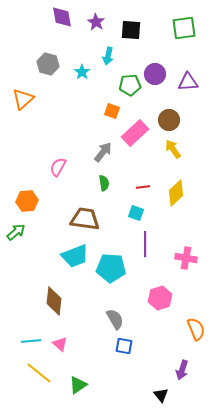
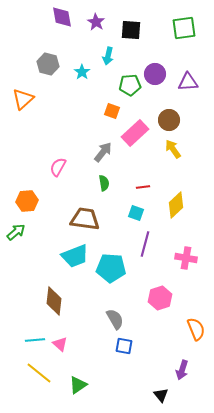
yellow diamond: moved 12 px down
purple line: rotated 15 degrees clockwise
cyan line: moved 4 px right, 1 px up
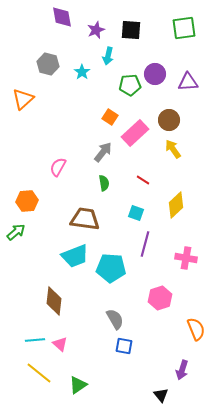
purple star: moved 8 px down; rotated 18 degrees clockwise
orange square: moved 2 px left, 6 px down; rotated 14 degrees clockwise
red line: moved 7 px up; rotated 40 degrees clockwise
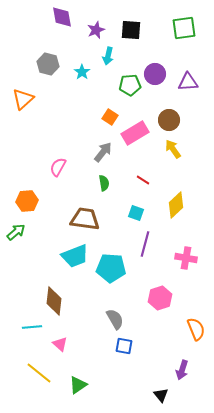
pink rectangle: rotated 12 degrees clockwise
cyan line: moved 3 px left, 13 px up
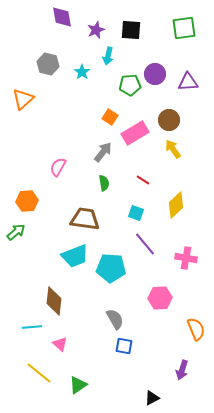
purple line: rotated 55 degrees counterclockwise
pink hexagon: rotated 15 degrees clockwise
black triangle: moved 9 px left, 3 px down; rotated 42 degrees clockwise
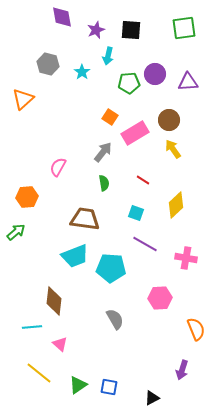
green pentagon: moved 1 px left, 2 px up
orange hexagon: moved 4 px up
purple line: rotated 20 degrees counterclockwise
blue square: moved 15 px left, 41 px down
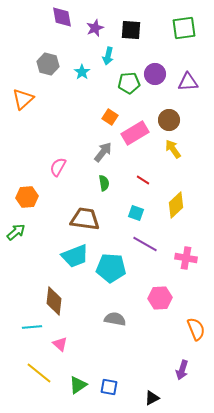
purple star: moved 1 px left, 2 px up
gray semicircle: rotated 50 degrees counterclockwise
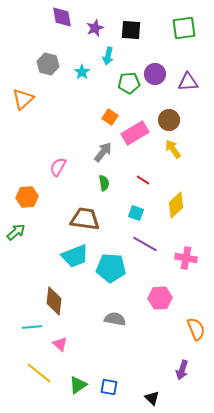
black triangle: rotated 49 degrees counterclockwise
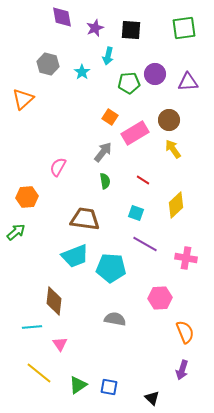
green semicircle: moved 1 px right, 2 px up
orange semicircle: moved 11 px left, 3 px down
pink triangle: rotated 14 degrees clockwise
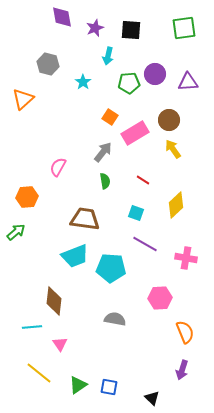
cyan star: moved 1 px right, 10 px down
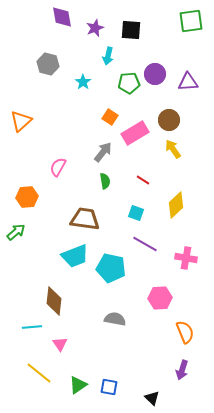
green square: moved 7 px right, 7 px up
orange triangle: moved 2 px left, 22 px down
cyan pentagon: rotated 8 degrees clockwise
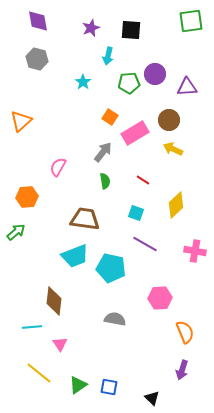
purple diamond: moved 24 px left, 4 px down
purple star: moved 4 px left
gray hexagon: moved 11 px left, 5 px up
purple triangle: moved 1 px left, 5 px down
yellow arrow: rotated 30 degrees counterclockwise
pink cross: moved 9 px right, 7 px up
